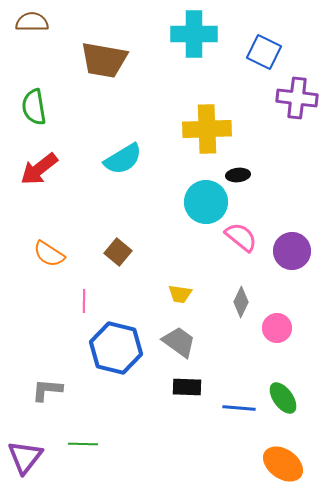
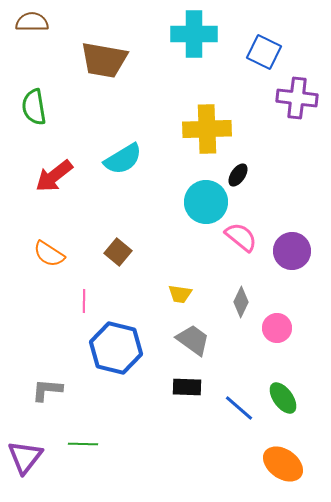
red arrow: moved 15 px right, 7 px down
black ellipse: rotated 50 degrees counterclockwise
gray trapezoid: moved 14 px right, 2 px up
blue line: rotated 36 degrees clockwise
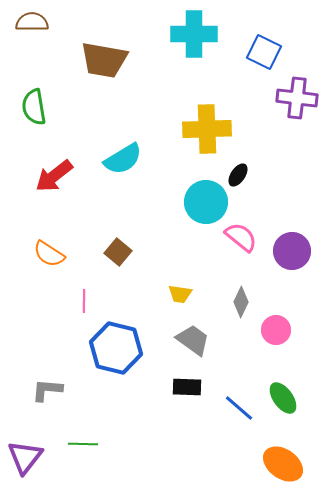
pink circle: moved 1 px left, 2 px down
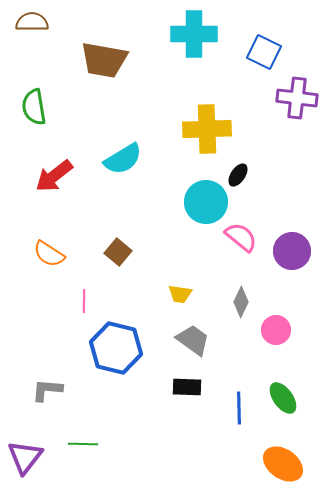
blue line: rotated 48 degrees clockwise
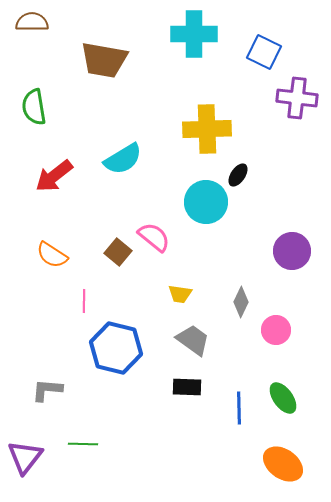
pink semicircle: moved 87 px left
orange semicircle: moved 3 px right, 1 px down
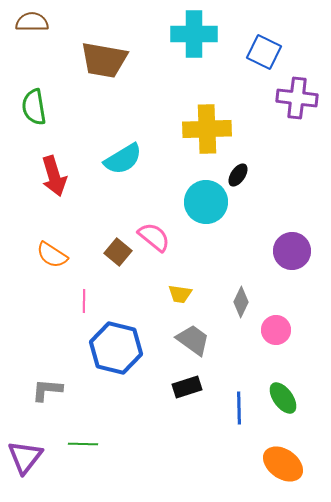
red arrow: rotated 69 degrees counterclockwise
black rectangle: rotated 20 degrees counterclockwise
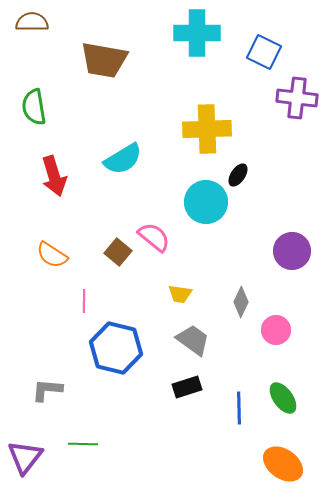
cyan cross: moved 3 px right, 1 px up
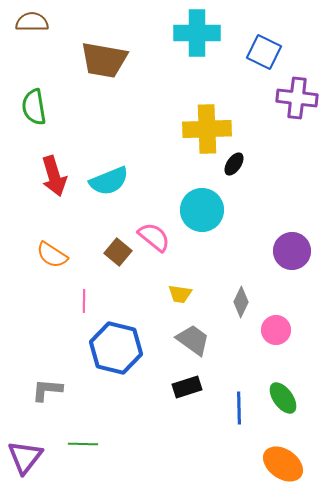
cyan semicircle: moved 14 px left, 22 px down; rotated 9 degrees clockwise
black ellipse: moved 4 px left, 11 px up
cyan circle: moved 4 px left, 8 px down
